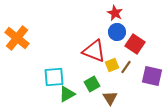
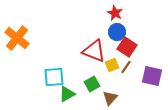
red square: moved 8 px left, 3 px down
brown triangle: rotated 14 degrees clockwise
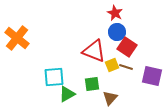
brown line: rotated 72 degrees clockwise
green square: rotated 21 degrees clockwise
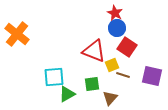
blue circle: moved 4 px up
orange cross: moved 4 px up
brown line: moved 3 px left, 8 px down
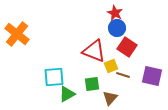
yellow square: moved 1 px left, 1 px down
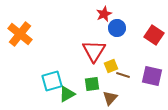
red star: moved 11 px left, 1 px down; rotated 21 degrees clockwise
orange cross: moved 3 px right
red square: moved 27 px right, 12 px up
red triangle: rotated 40 degrees clockwise
cyan square: moved 2 px left, 4 px down; rotated 10 degrees counterclockwise
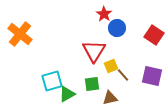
red star: rotated 14 degrees counterclockwise
brown line: rotated 32 degrees clockwise
brown triangle: rotated 35 degrees clockwise
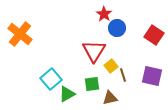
yellow square: rotated 16 degrees counterclockwise
brown line: rotated 24 degrees clockwise
cyan square: moved 1 px left, 2 px up; rotated 25 degrees counterclockwise
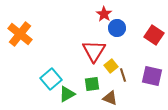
brown triangle: rotated 35 degrees clockwise
